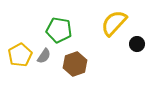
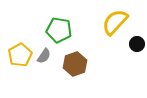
yellow semicircle: moved 1 px right, 1 px up
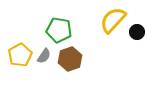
yellow semicircle: moved 2 px left, 2 px up
black circle: moved 12 px up
brown hexagon: moved 5 px left, 5 px up
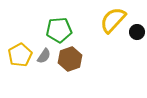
green pentagon: rotated 15 degrees counterclockwise
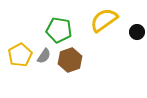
yellow semicircle: moved 9 px left; rotated 12 degrees clockwise
green pentagon: rotated 15 degrees clockwise
brown hexagon: moved 1 px down
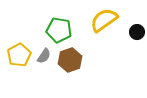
yellow pentagon: moved 1 px left
